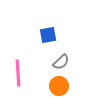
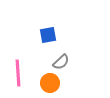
orange circle: moved 9 px left, 3 px up
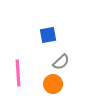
orange circle: moved 3 px right, 1 px down
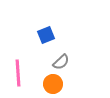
blue square: moved 2 px left; rotated 12 degrees counterclockwise
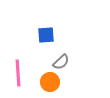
blue square: rotated 18 degrees clockwise
orange circle: moved 3 px left, 2 px up
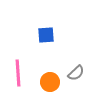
gray semicircle: moved 15 px right, 11 px down
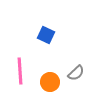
blue square: rotated 30 degrees clockwise
pink line: moved 2 px right, 2 px up
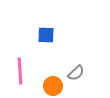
blue square: rotated 24 degrees counterclockwise
orange circle: moved 3 px right, 4 px down
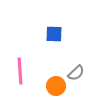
blue square: moved 8 px right, 1 px up
orange circle: moved 3 px right
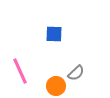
pink line: rotated 20 degrees counterclockwise
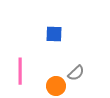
pink line: rotated 24 degrees clockwise
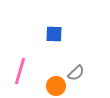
pink line: rotated 16 degrees clockwise
